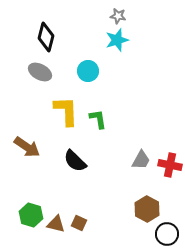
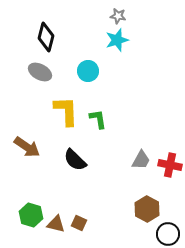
black semicircle: moved 1 px up
black circle: moved 1 px right
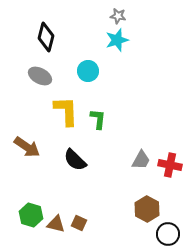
gray ellipse: moved 4 px down
green L-shape: rotated 15 degrees clockwise
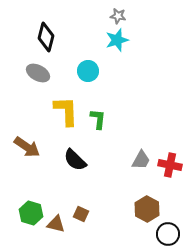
gray ellipse: moved 2 px left, 3 px up
green hexagon: moved 2 px up
brown square: moved 2 px right, 9 px up
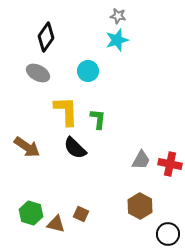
black diamond: rotated 20 degrees clockwise
black semicircle: moved 12 px up
red cross: moved 1 px up
brown hexagon: moved 7 px left, 3 px up
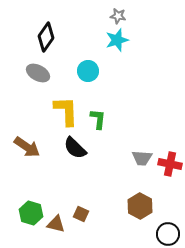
gray trapezoid: moved 1 px right, 2 px up; rotated 65 degrees clockwise
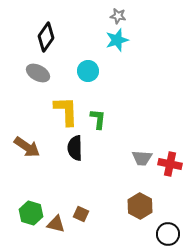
black semicircle: rotated 45 degrees clockwise
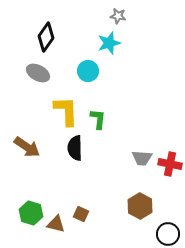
cyan star: moved 8 px left, 3 px down
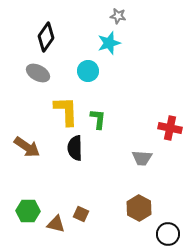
red cross: moved 36 px up
brown hexagon: moved 1 px left, 2 px down
green hexagon: moved 3 px left, 2 px up; rotated 15 degrees counterclockwise
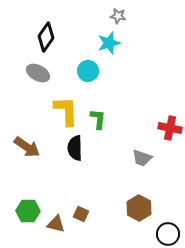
gray trapezoid: rotated 15 degrees clockwise
